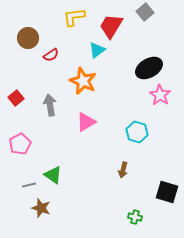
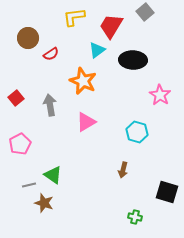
red semicircle: moved 1 px up
black ellipse: moved 16 px left, 8 px up; rotated 32 degrees clockwise
brown star: moved 3 px right, 5 px up
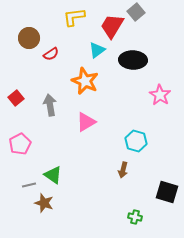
gray square: moved 9 px left
red trapezoid: moved 1 px right
brown circle: moved 1 px right
orange star: moved 2 px right
cyan hexagon: moved 1 px left, 9 px down
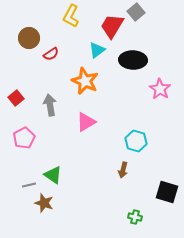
yellow L-shape: moved 3 px left, 1 px up; rotated 55 degrees counterclockwise
pink star: moved 6 px up
pink pentagon: moved 4 px right, 6 px up
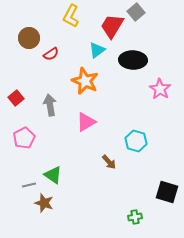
brown arrow: moved 14 px left, 8 px up; rotated 56 degrees counterclockwise
green cross: rotated 24 degrees counterclockwise
